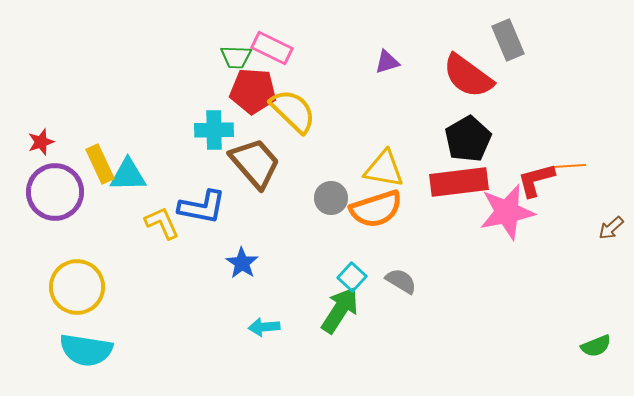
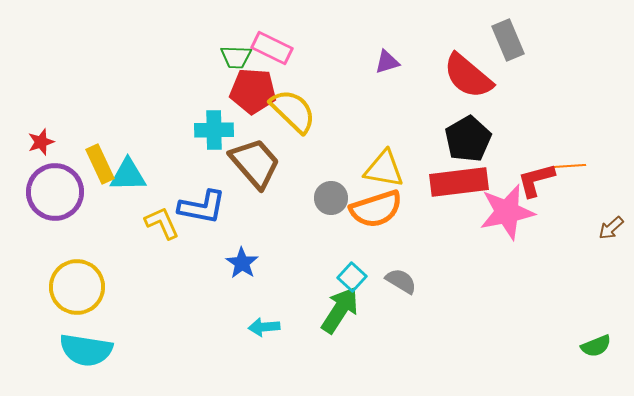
red semicircle: rotated 4 degrees clockwise
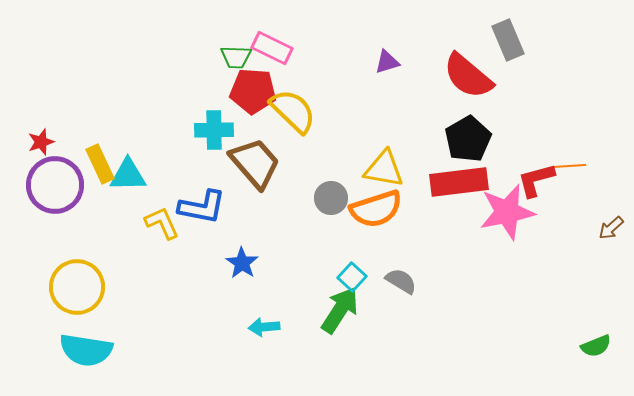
purple circle: moved 7 px up
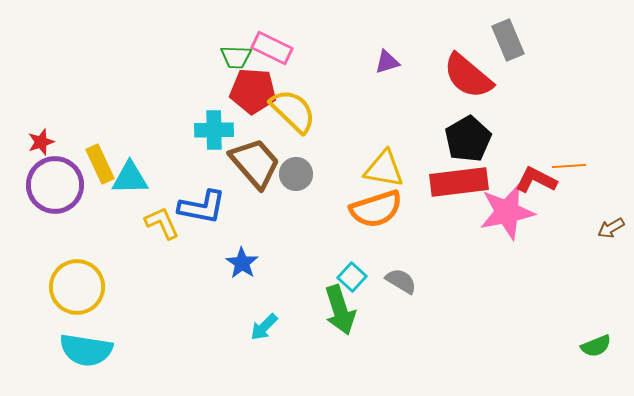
cyan triangle: moved 2 px right, 3 px down
red L-shape: rotated 42 degrees clockwise
gray circle: moved 35 px left, 24 px up
brown arrow: rotated 12 degrees clockwise
green arrow: rotated 129 degrees clockwise
cyan arrow: rotated 40 degrees counterclockwise
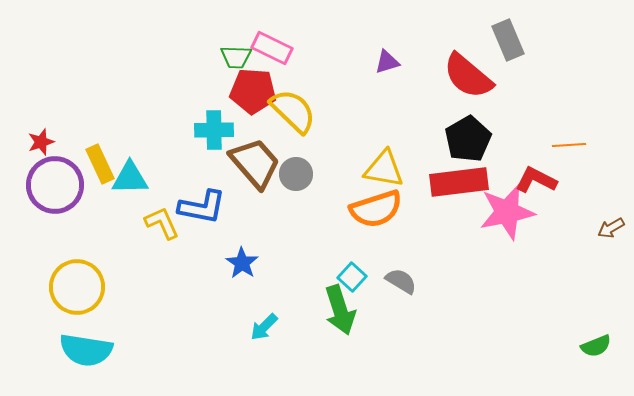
orange line: moved 21 px up
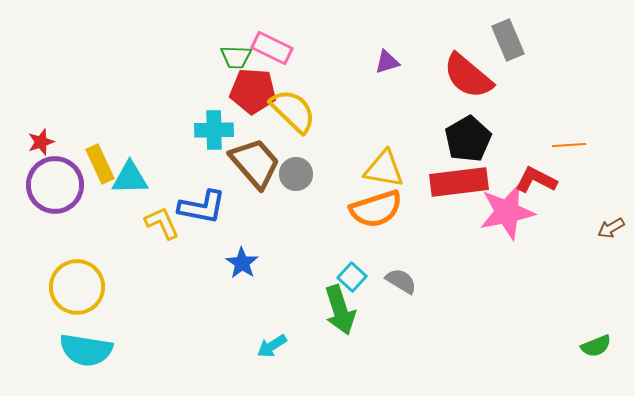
cyan arrow: moved 8 px right, 19 px down; rotated 12 degrees clockwise
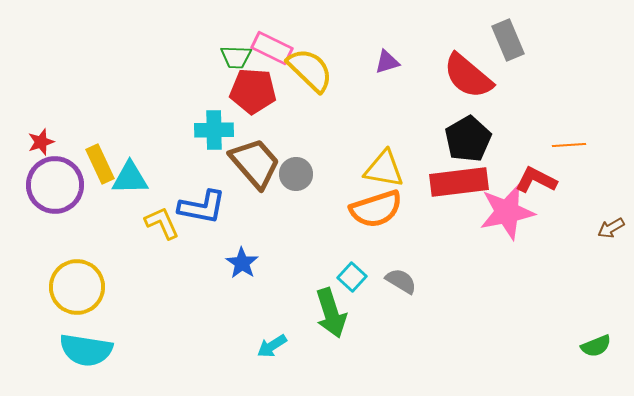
yellow semicircle: moved 17 px right, 41 px up
green arrow: moved 9 px left, 3 px down
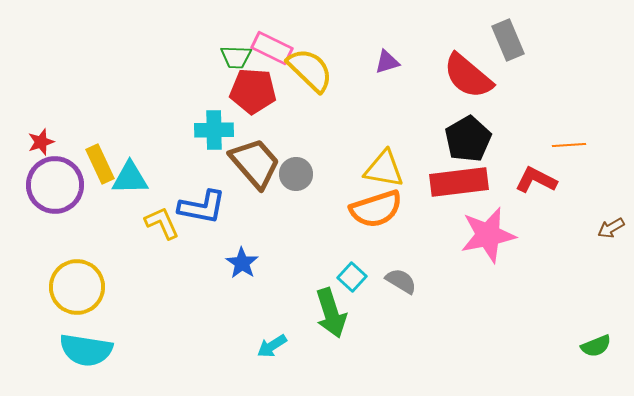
pink star: moved 19 px left, 23 px down
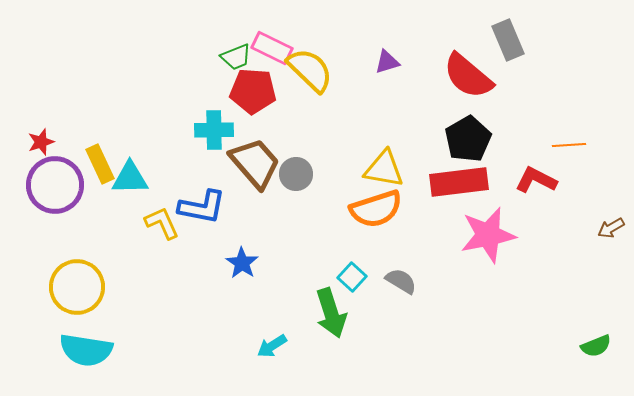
green trapezoid: rotated 24 degrees counterclockwise
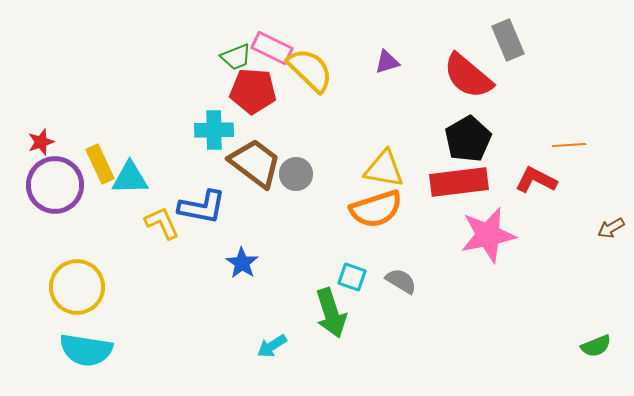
brown trapezoid: rotated 12 degrees counterclockwise
cyan square: rotated 24 degrees counterclockwise
